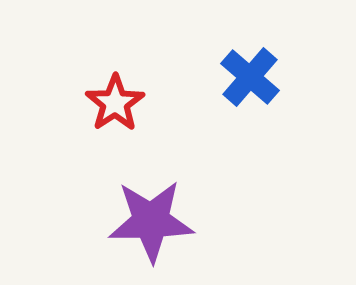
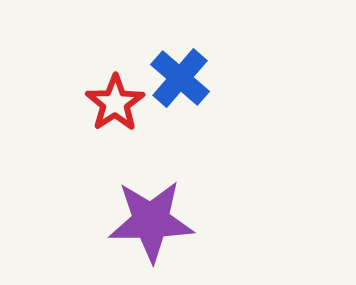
blue cross: moved 70 px left, 1 px down
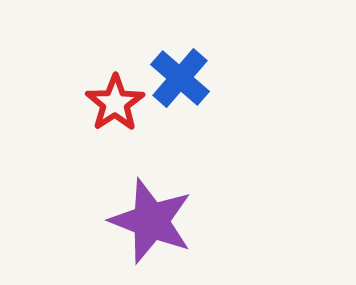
purple star: rotated 22 degrees clockwise
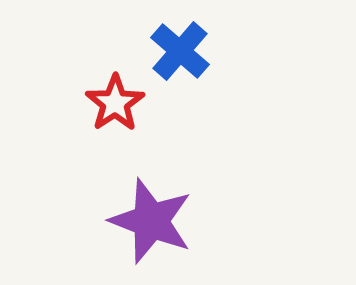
blue cross: moved 27 px up
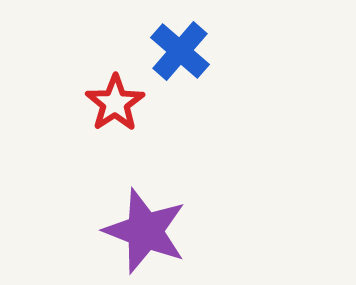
purple star: moved 6 px left, 10 px down
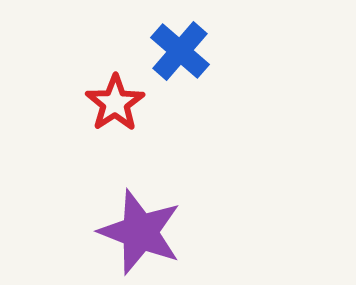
purple star: moved 5 px left, 1 px down
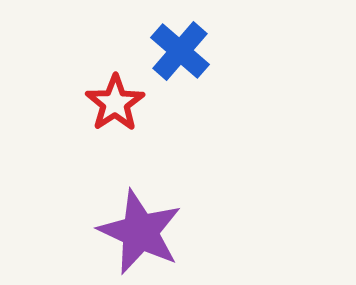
purple star: rotated 4 degrees clockwise
